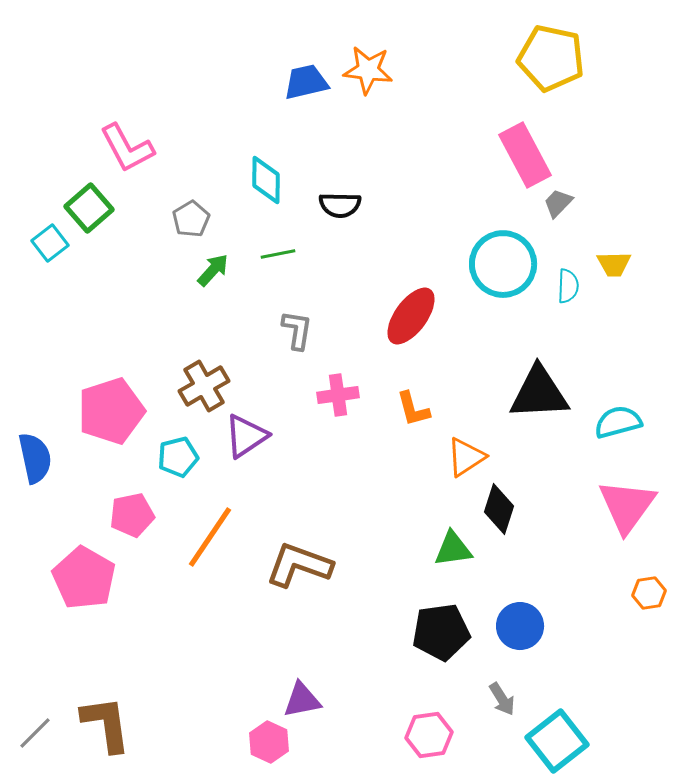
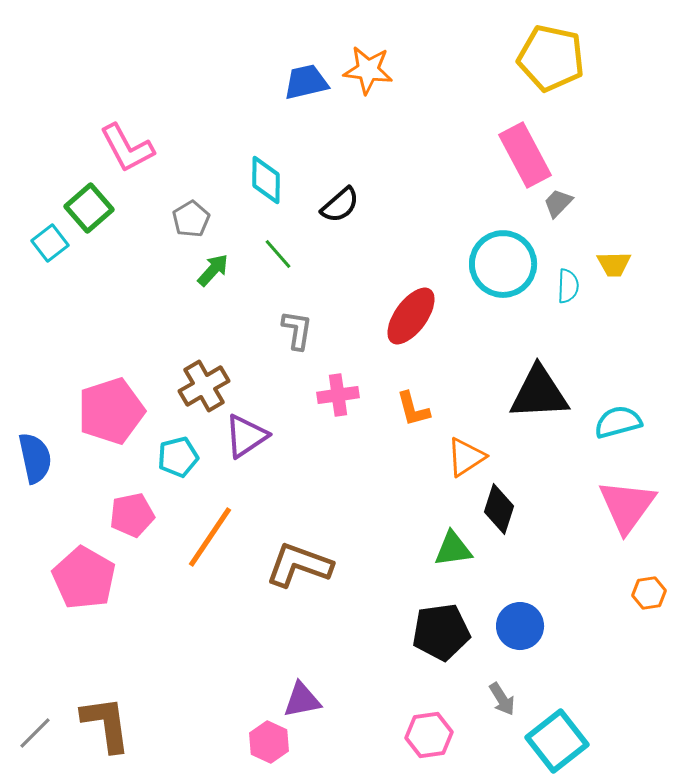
black semicircle at (340, 205): rotated 42 degrees counterclockwise
green line at (278, 254): rotated 60 degrees clockwise
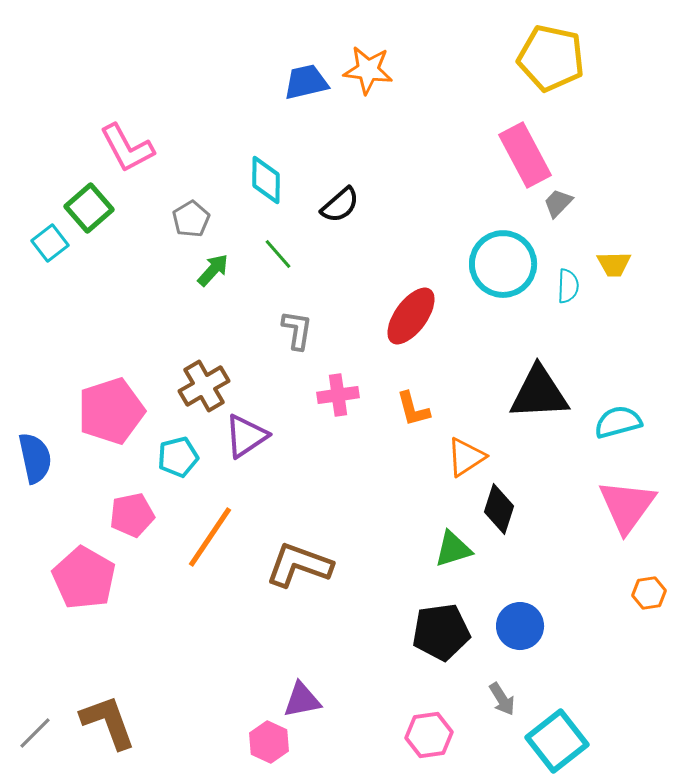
green triangle at (453, 549): rotated 9 degrees counterclockwise
brown L-shape at (106, 724): moved 2 px right, 2 px up; rotated 12 degrees counterclockwise
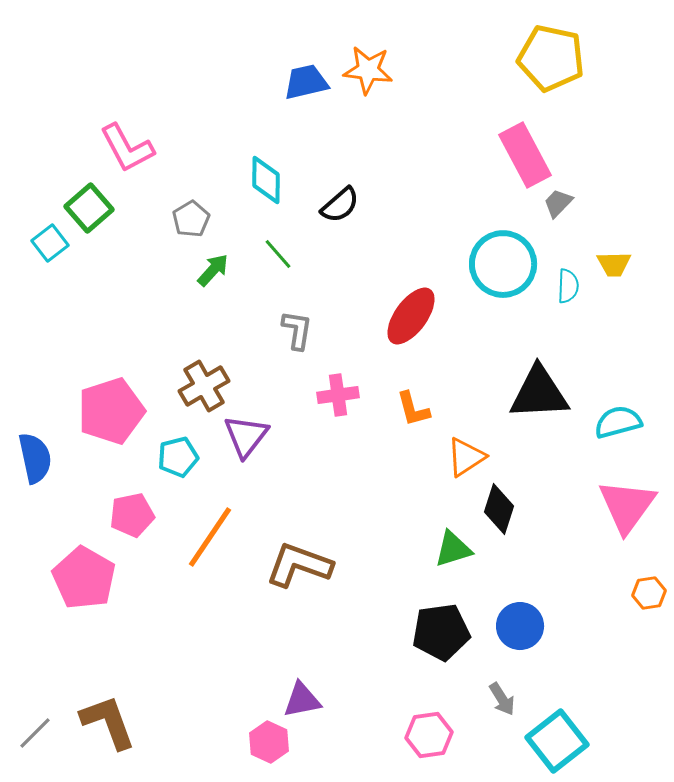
purple triangle at (246, 436): rotated 18 degrees counterclockwise
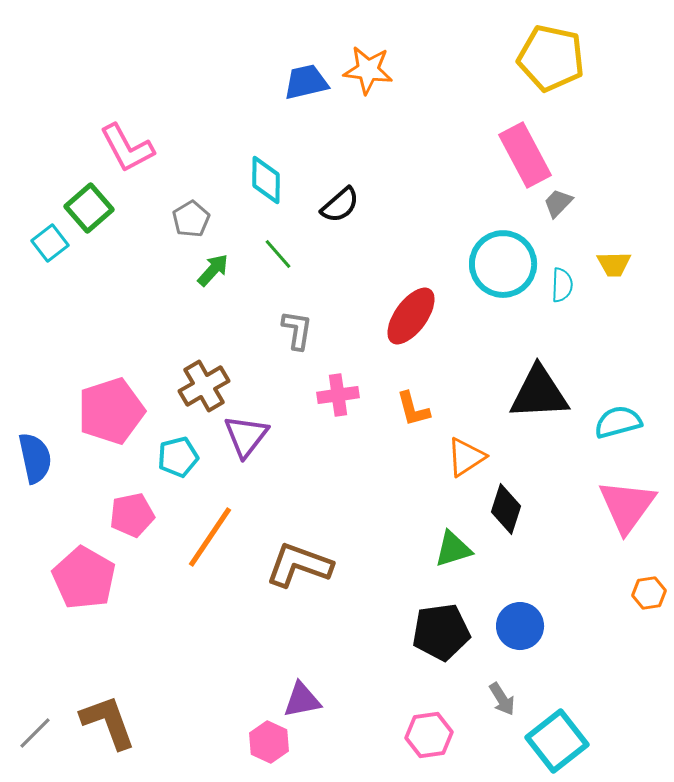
cyan semicircle at (568, 286): moved 6 px left, 1 px up
black diamond at (499, 509): moved 7 px right
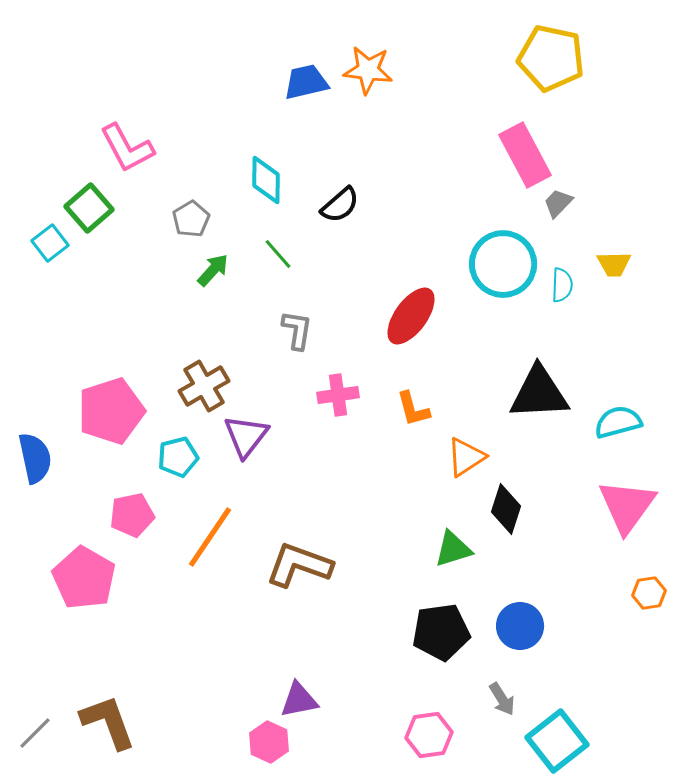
purple triangle at (302, 700): moved 3 px left
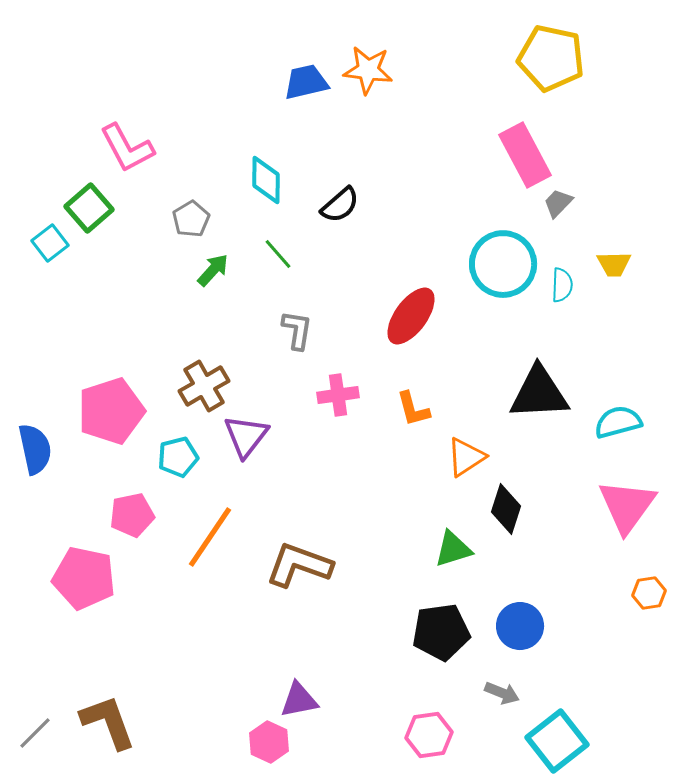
blue semicircle at (35, 458): moved 9 px up
pink pentagon at (84, 578): rotated 18 degrees counterclockwise
gray arrow at (502, 699): moved 6 px up; rotated 36 degrees counterclockwise
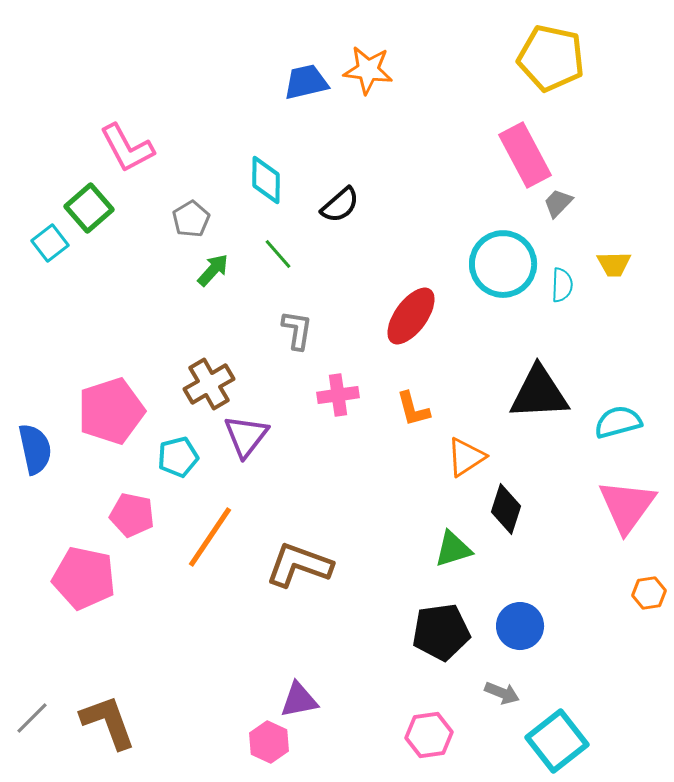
brown cross at (204, 386): moved 5 px right, 2 px up
pink pentagon at (132, 515): rotated 24 degrees clockwise
gray line at (35, 733): moved 3 px left, 15 px up
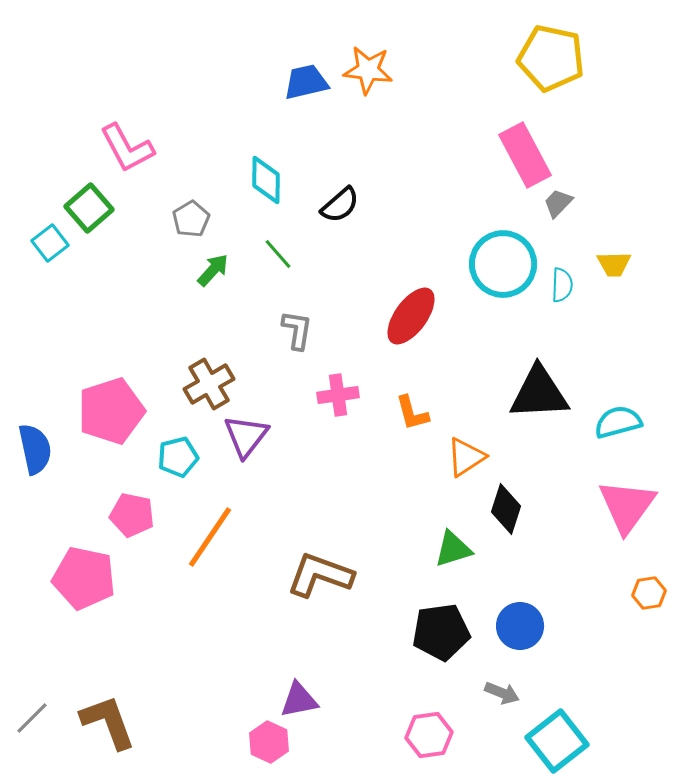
orange L-shape at (413, 409): moved 1 px left, 4 px down
brown L-shape at (299, 565): moved 21 px right, 10 px down
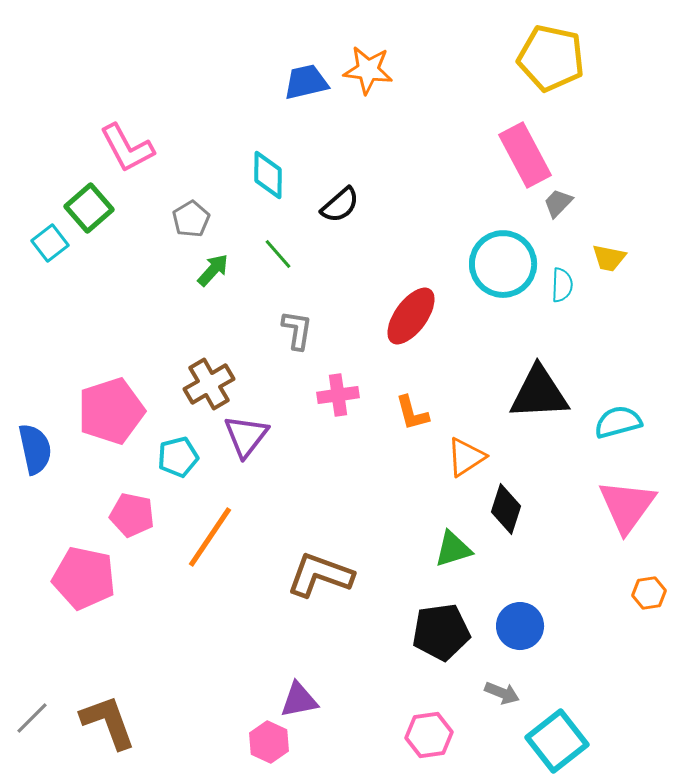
cyan diamond at (266, 180): moved 2 px right, 5 px up
yellow trapezoid at (614, 264): moved 5 px left, 6 px up; rotated 12 degrees clockwise
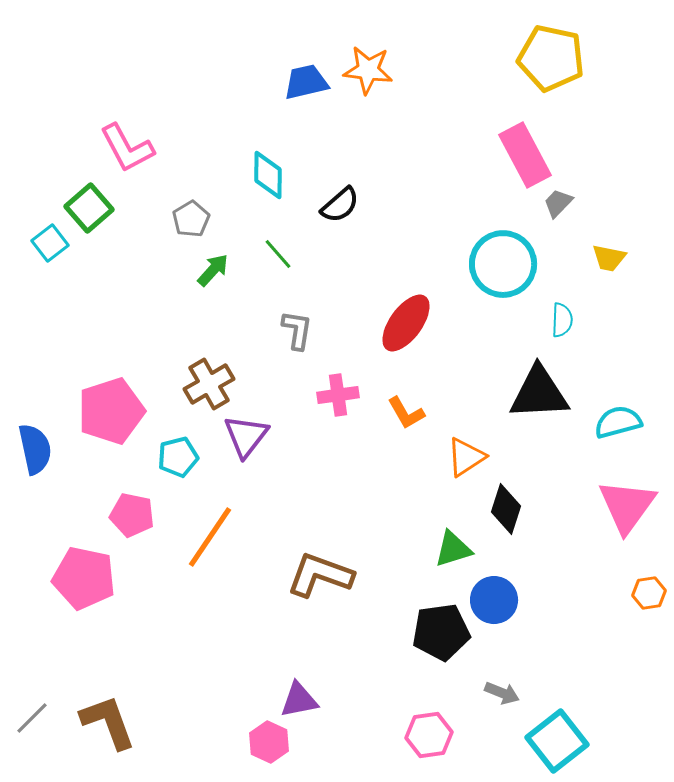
cyan semicircle at (562, 285): moved 35 px down
red ellipse at (411, 316): moved 5 px left, 7 px down
orange L-shape at (412, 413): moved 6 px left; rotated 15 degrees counterclockwise
blue circle at (520, 626): moved 26 px left, 26 px up
